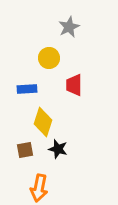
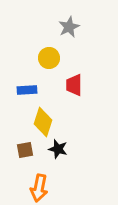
blue rectangle: moved 1 px down
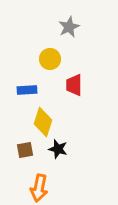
yellow circle: moved 1 px right, 1 px down
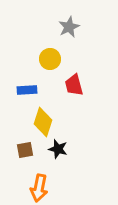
red trapezoid: rotated 15 degrees counterclockwise
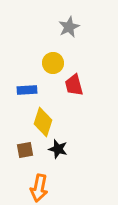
yellow circle: moved 3 px right, 4 px down
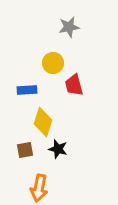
gray star: rotated 15 degrees clockwise
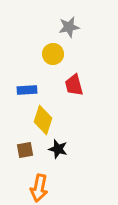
yellow circle: moved 9 px up
yellow diamond: moved 2 px up
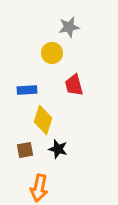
yellow circle: moved 1 px left, 1 px up
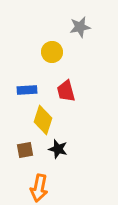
gray star: moved 11 px right
yellow circle: moved 1 px up
red trapezoid: moved 8 px left, 6 px down
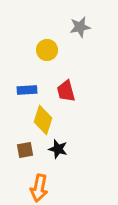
yellow circle: moved 5 px left, 2 px up
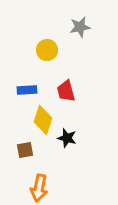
black star: moved 9 px right, 11 px up
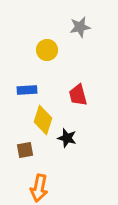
red trapezoid: moved 12 px right, 4 px down
